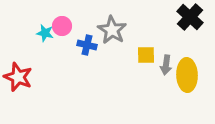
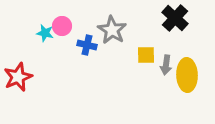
black cross: moved 15 px left, 1 px down
red star: rotated 28 degrees clockwise
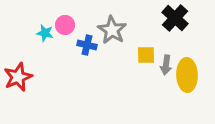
pink circle: moved 3 px right, 1 px up
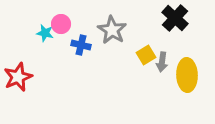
pink circle: moved 4 px left, 1 px up
blue cross: moved 6 px left
yellow square: rotated 30 degrees counterclockwise
gray arrow: moved 4 px left, 3 px up
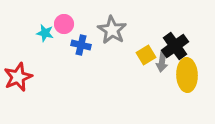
black cross: moved 28 px down; rotated 12 degrees clockwise
pink circle: moved 3 px right
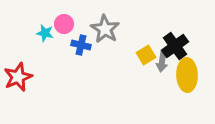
gray star: moved 7 px left, 1 px up
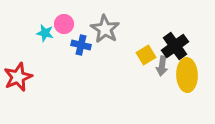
gray arrow: moved 4 px down
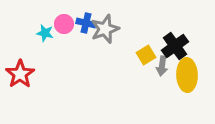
gray star: rotated 20 degrees clockwise
blue cross: moved 5 px right, 22 px up
red star: moved 2 px right, 3 px up; rotated 12 degrees counterclockwise
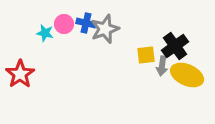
yellow square: rotated 24 degrees clockwise
yellow ellipse: rotated 64 degrees counterclockwise
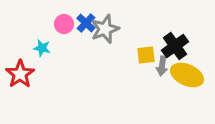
blue cross: rotated 30 degrees clockwise
cyan star: moved 3 px left, 15 px down
